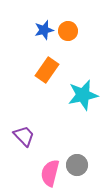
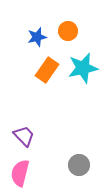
blue star: moved 7 px left, 7 px down
cyan star: moved 27 px up
gray circle: moved 2 px right
pink semicircle: moved 30 px left
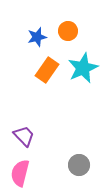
cyan star: rotated 12 degrees counterclockwise
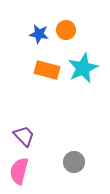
orange circle: moved 2 px left, 1 px up
blue star: moved 2 px right, 3 px up; rotated 24 degrees clockwise
orange rectangle: rotated 70 degrees clockwise
gray circle: moved 5 px left, 3 px up
pink semicircle: moved 1 px left, 2 px up
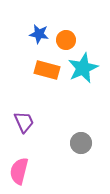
orange circle: moved 10 px down
purple trapezoid: moved 14 px up; rotated 20 degrees clockwise
gray circle: moved 7 px right, 19 px up
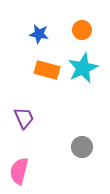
orange circle: moved 16 px right, 10 px up
purple trapezoid: moved 4 px up
gray circle: moved 1 px right, 4 px down
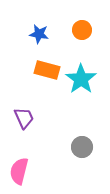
cyan star: moved 2 px left, 11 px down; rotated 12 degrees counterclockwise
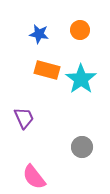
orange circle: moved 2 px left
pink semicircle: moved 15 px right, 6 px down; rotated 52 degrees counterclockwise
